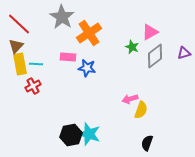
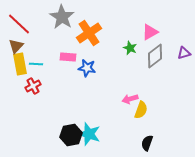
green star: moved 2 px left, 1 px down
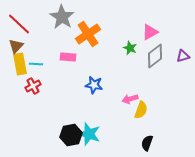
orange cross: moved 1 px left, 1 px down
purple triangle: moved 1 px left, 3 px down
blue star: moved 7 px right, 17 px down
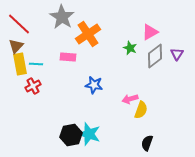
purple triangle: moved 6 px left, 2 px up; rotated 40 degrees counterclockwise
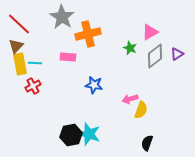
orange cross: rotated 20 degrees clockwise
purple triangle: rotated 24 degrees clockwise
cyan line: moved 1 px left, 1 px up
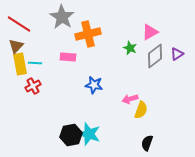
red line: rotated 10 degrees counterclockwise
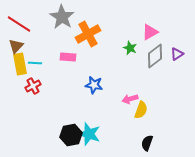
orange cross: rotated 15 degrees counterclockwise
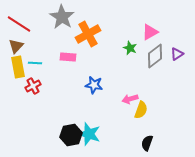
yellow rectangle: moved 2 px left, 3 px down
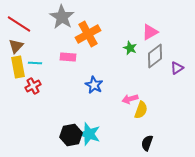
purple triangle: moved 14 px down
blue star: rotated 18 degrees clockwise
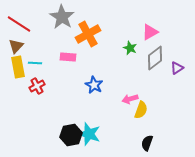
gray diamond: moved 2 px down
red cross: moved 4 px right
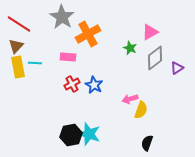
red cross: moved 35 px right, 2 px up
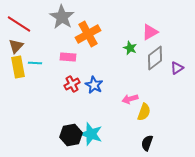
yellow semicircle: moved 3 px right, 2 px down
cyan star: moved 2 px right
